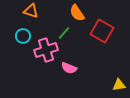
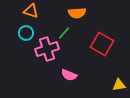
orange semicircle: rotated 60 degrees counterclockwise
red square: moved 13 px down
cyan circle: moved 3 px right, 3 px up
pink cross: moved 1 px right, 1 px up
pink semicircle: moved 7 px down
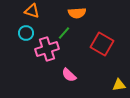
orange triangle: moved 1 px right
pink semicircle: rotated 21 degrees clockwise
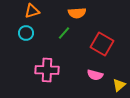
orange triangle: rotated 35 degrees counterclockwise
pink cross: moved 21 px down; rotated 20 degrees clockwise
pink semicircle: moved 26 px right; rotated 28 degrees counterclockwise
yellow triangle: rotated 32 degrees counterclockwise
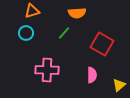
pink semicircle: moved 3 px left; rotated 105 degrees counterclockwise
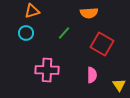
orange semicircle: moved 12 px right
yellow triangle: rotated 24 degrees counterclockwise
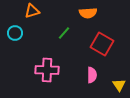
orange semicircle: moved 1 px left
cyan circle: moved 11 px left
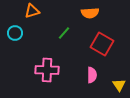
orange semicircle: moved 2 px right
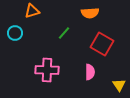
pink semicircle: moved 2 px left, 3 px up
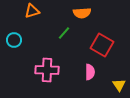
orange semicircle: moved 8 px left
cyan circle: moved 1 px left, 7 px down
red square: moved 1 px down
